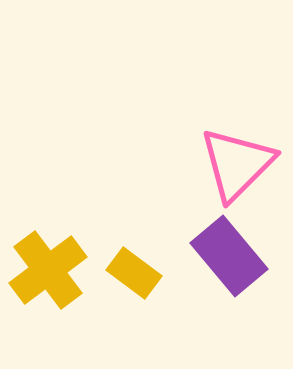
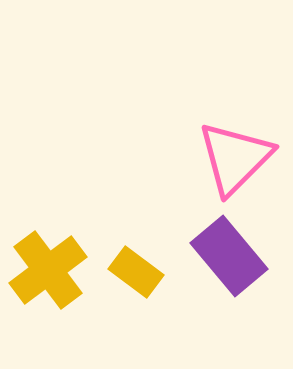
pink triangle: moved 2 px left, 6 px up
yellow rectangle: moved 2 px right, 1 px up
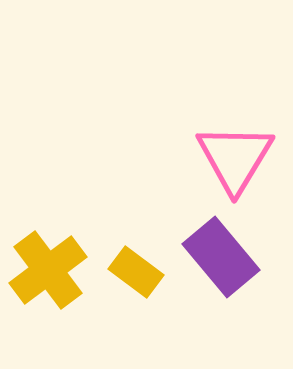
pink triangle: rotated 14 degrees counterclockwise
purple rectangle: moved 8 px left, 1 px down
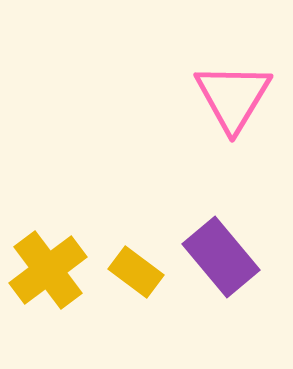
pink triangle: moved 2 px left, 61 px up
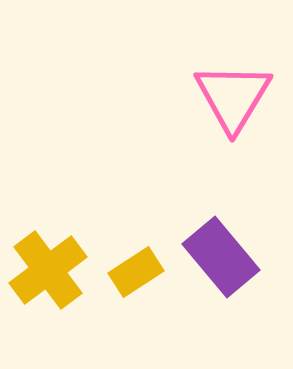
yellow rectangle: rotated 70 degrees counterclockwise
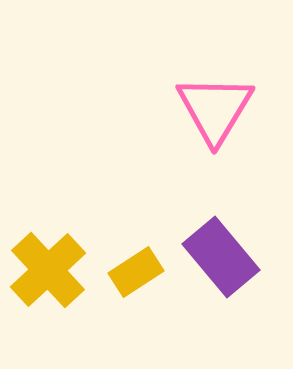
pink triangle: moved 18 px left, 12 px down
yellow cross: rotated 6 degrees counterclockwise
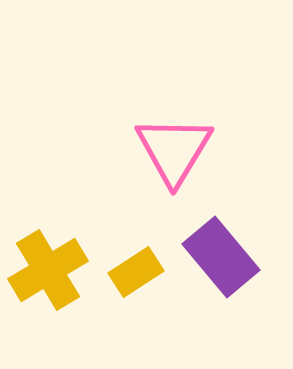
pink triangle: moved 41 px left, 41 px down
yellow cross: rotated 12 degrees clockwise
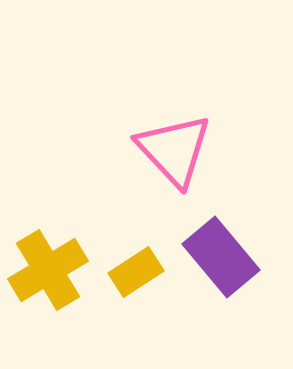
pink triangle: rotated 14 degrees counterclockwise
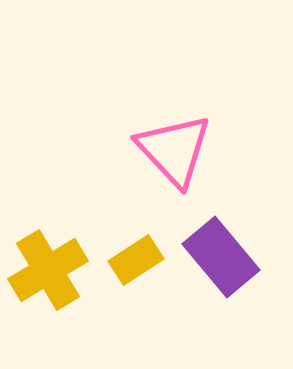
yellow rectangle: moved 12 px up
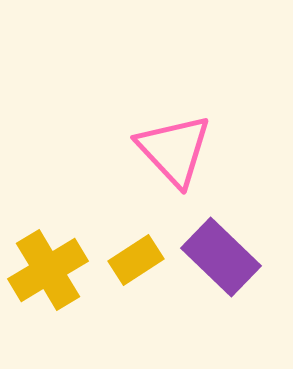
purple rectangle: rotated 6 degrees counterclockwise
